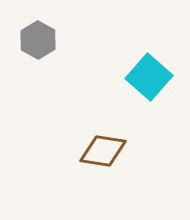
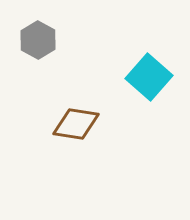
brown diamond: moved 27 px left, 27 px up
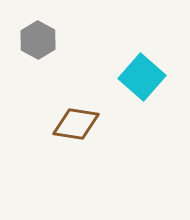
cyan square: moved 7 px left
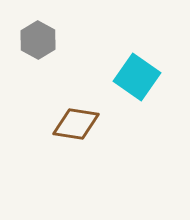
cyan square: moved 5 px left; rotated 6 degrees counterclockwise
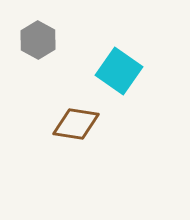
cyan square: moved 18 px left, 6 px up
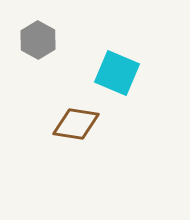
cyan square: moved 2 px left, 2 px down; rotated 12 degrees counterclockwise
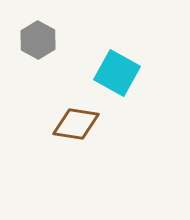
cyan square: rotated 6 degrees clockwise
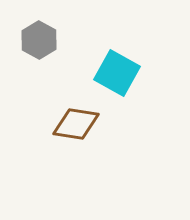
gray hexagon: moved 1 px right
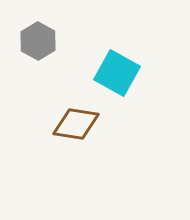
gray hexagon: moved 1 px left, 1 px down
